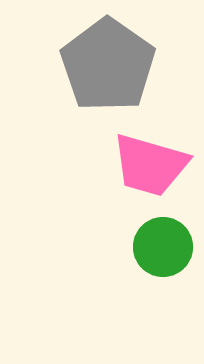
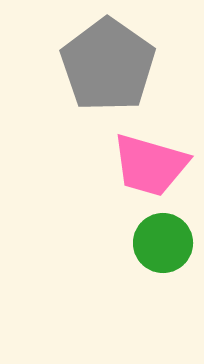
green circle: moved 4 px up
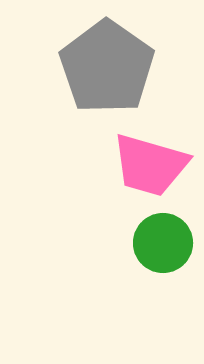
gray pentagon: moved 1 px left, 2 px down
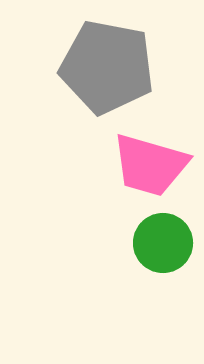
gray pentagon: rotated 24 degrees counterclockwise
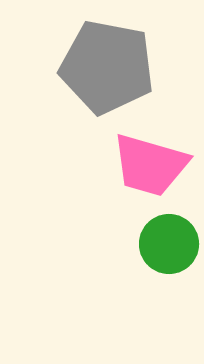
green circle: moved 6 px right, 1 px down
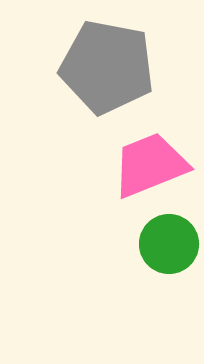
pink trapezoid: rotated 142 degrees clockwise
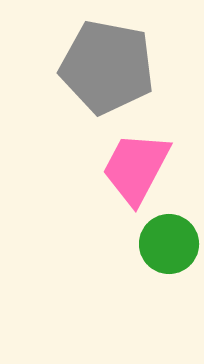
pink trapezoid: moved 14 px left, 3 px down; rotated 40 degrees counterclockwise
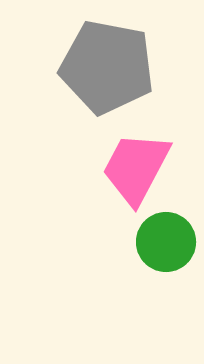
green circle: moved 3 px left, 2 px up
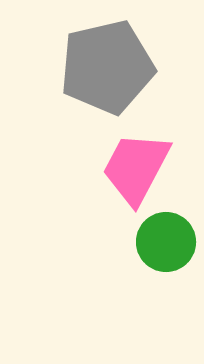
gray pentagon: rotated 24 degrees counterclockwise
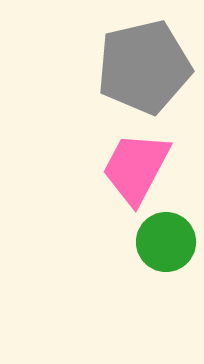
gray pentagon: moved 37 px right
